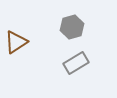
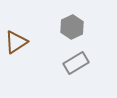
gray hexagon: rotated 10 degrees counterclockwise
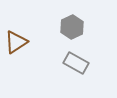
gray rectangle: rotated 60 degrees clockwise
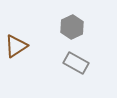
brown triangle: moved 4 px down
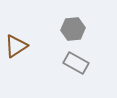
gray hexagon: moved 1 px right, 2 px down; rotated 20 degrees clockwise
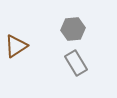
gray rectangle: rotated 30 degrees clockwise
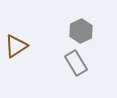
gray hexagon: moved 8 px right, 2 px down; rotated 20 degrees counterclockwise
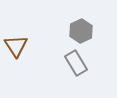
brown triangle: rotated 30 degrees counterclockwise
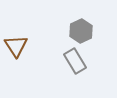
gray rectangle: moved 1 px left, 2 px up
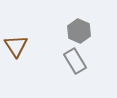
gray hexagon: moved 2 px left; rotated 10 degrees counterclockwise
